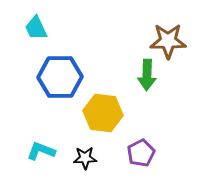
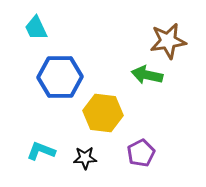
brown star: rotated 9 degrees counterclockwise
green arrow: rotated 100 degrees clockwise
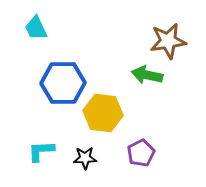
blue hexagon: moved 3 px right, 6 px down
cyan L-shape: rotated 24 degrees counterclockwise
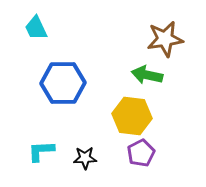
brown star: moved 3 px left, 2 px up
yellow hexagon: moved 29 px right, 3 px down
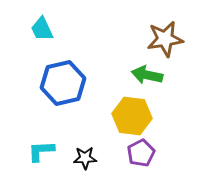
cyan trapezoid: moved 6 px right, 1 px down
blue hexagon: rotated 12 degrees counterclockwise
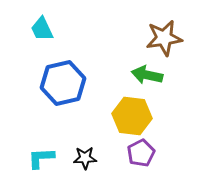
brown star: moved 1 px left, 1 px up
cyan L-shape: moved 7 px down
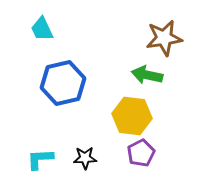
cyan L-shape: moved 1 px left, 1 px down
